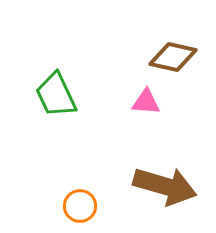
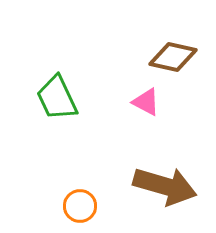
green trapezoid: moved 1 px right, 3 px down
pink triangle: rotated 24 degrees clockwise
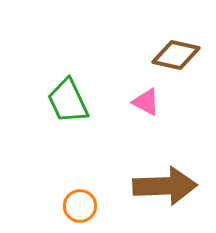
brown diamond: moved 3 px right, 2 px up
green trapezoid: moved 11 px right, 3 px down
brown arrow: rotated 18 degrees counterclockwise
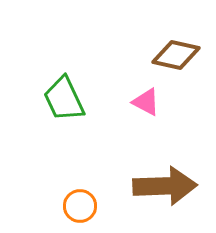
green trapezoid: moved 4 px left, 2 px up
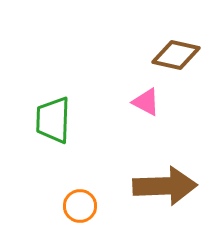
green trapezoid: moved 11 px left, 21 px down; rotated 27 degrees clockwise
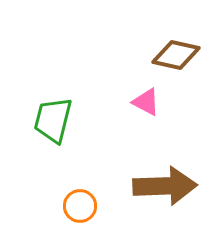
green trapezoid: rotated 12 degrees clockwise
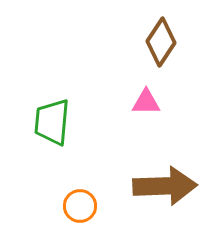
brown diamond: moved 15 px left, 13 px up; rotated 69 degrees counterclockwise
pink triangle: rotated 28 degrees counterclockwise
green trapezoid: moved 1 px left, 2 px down; rotated 9 degrees counterclockwise
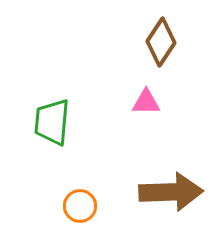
brown arrow: moved 6 px right, 6 px down
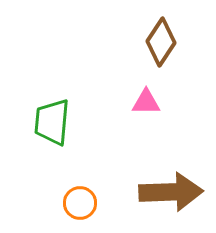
orange circle: moved 3 px up
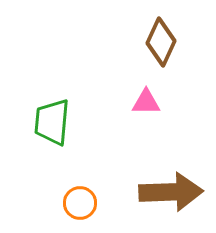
brown diamond: rotated 9 degrees counterclockwise
